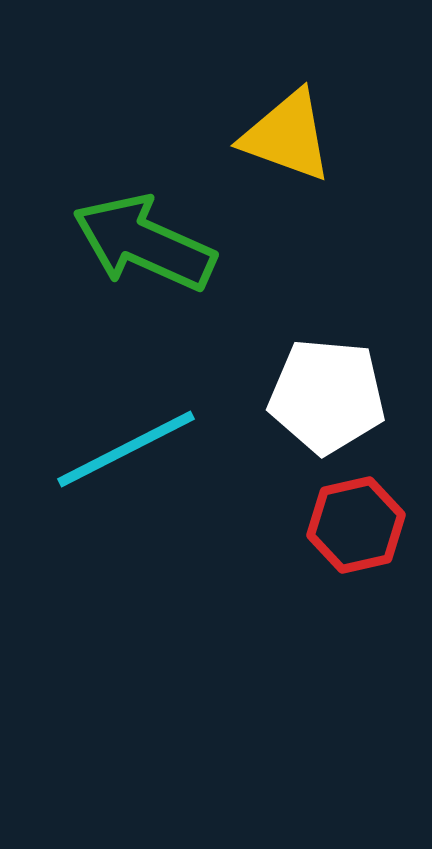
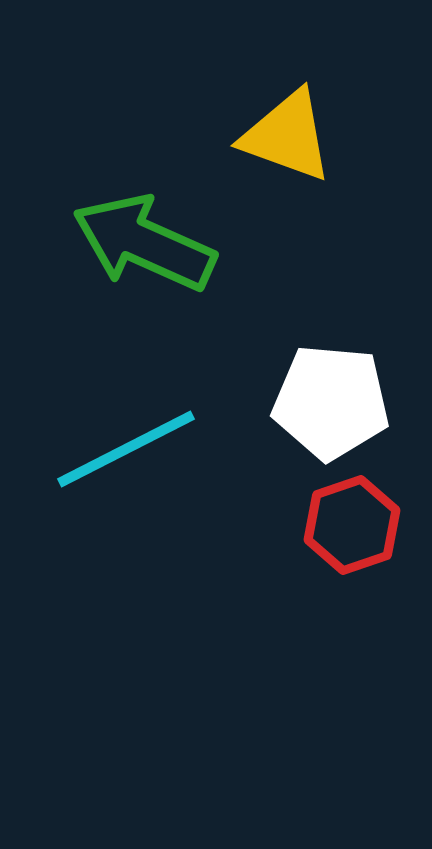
white pentagon: moved 4 px right, 6 px down
red hexagon: moved 4 px left; rotated 6 degrees counterclockwise
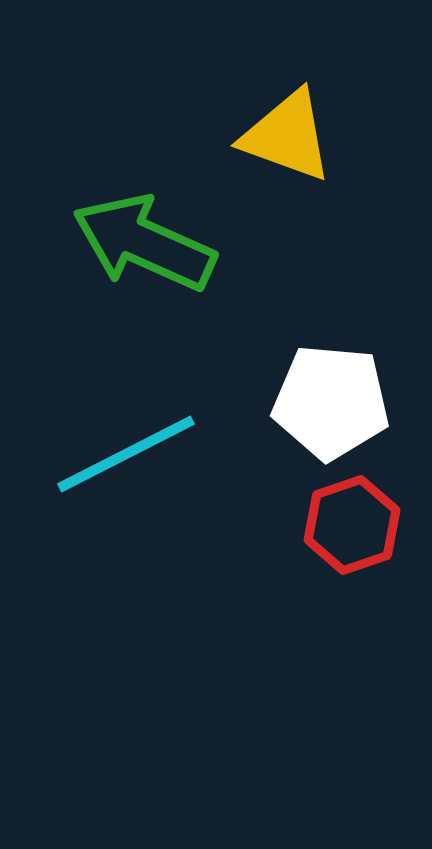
cyan line: moved 5 px down
